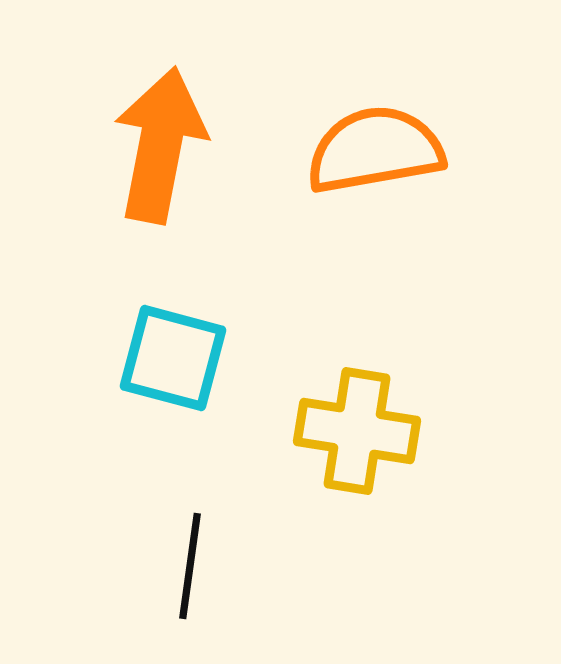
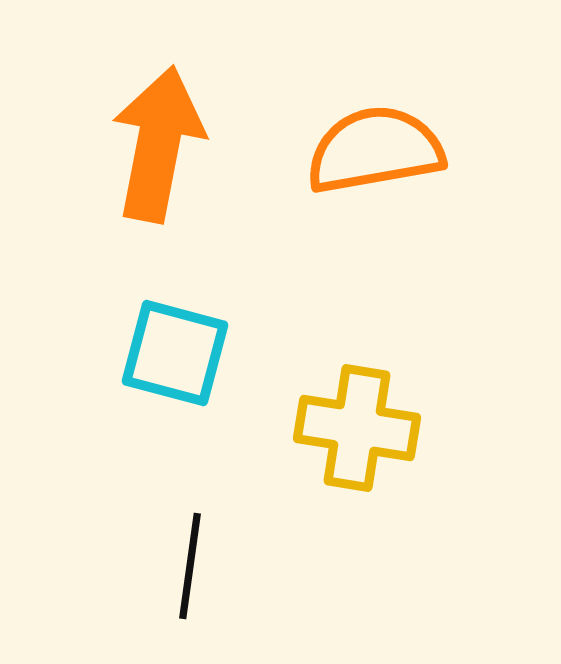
orange arrow: moved 2 px left, 1 px up
cyan square: moved 2 px right, 5 px up
yellow cross: moved 3 px up
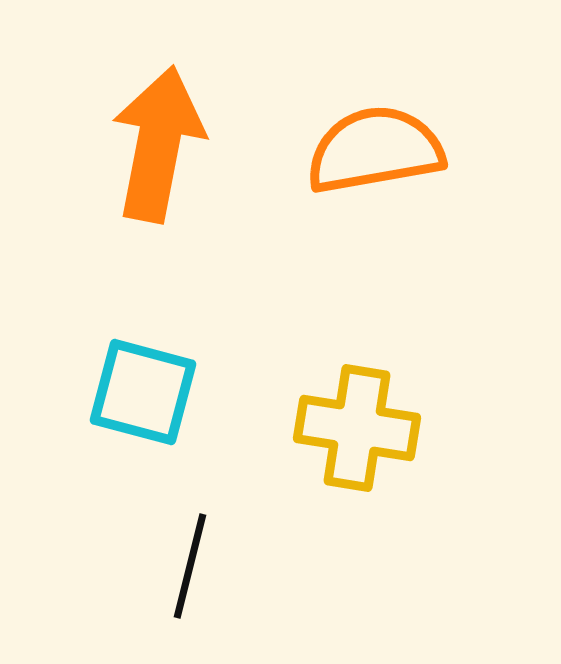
cyan square: moved 32 px left, 39 px down
black line: rotated 6 degrees clockwise
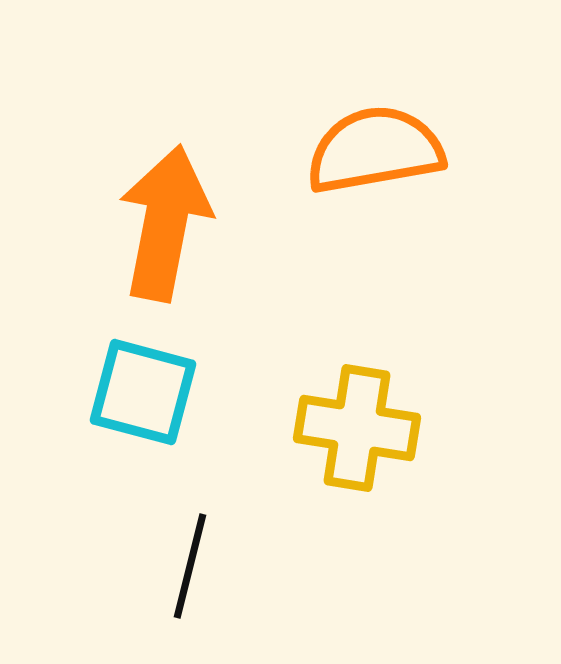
orange arrow: moved 7 px right, 79 px down
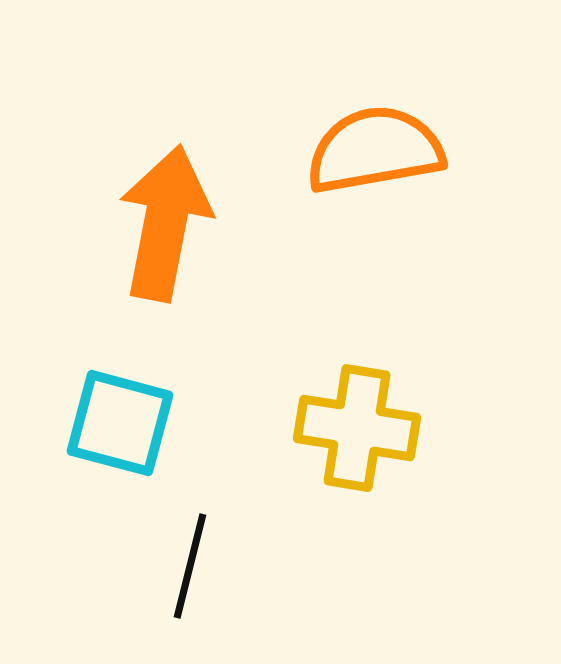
cyan square: moved 23 px left, 31 px down
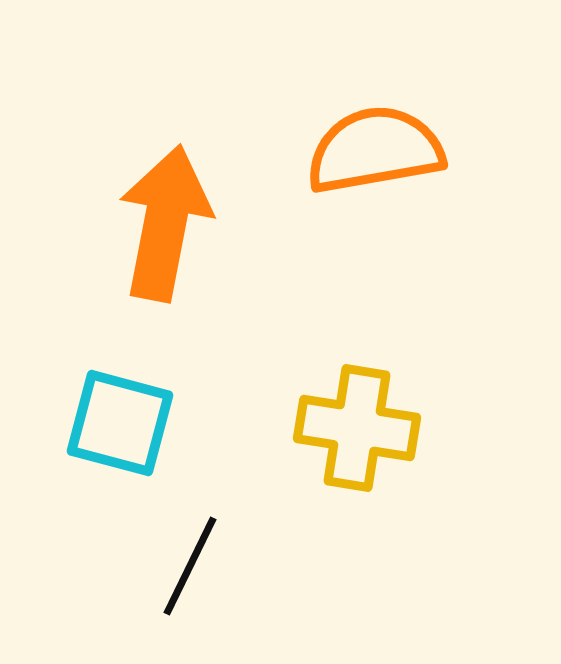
black line: rotated 12 degrees clockwise
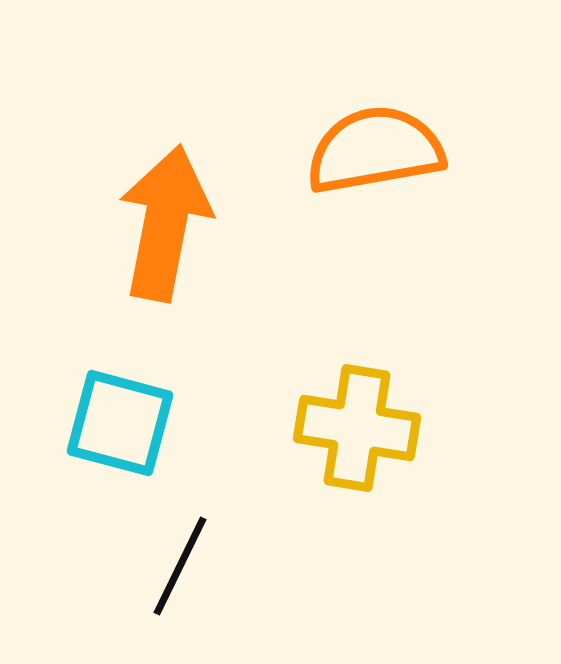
black line: moved 10 px left
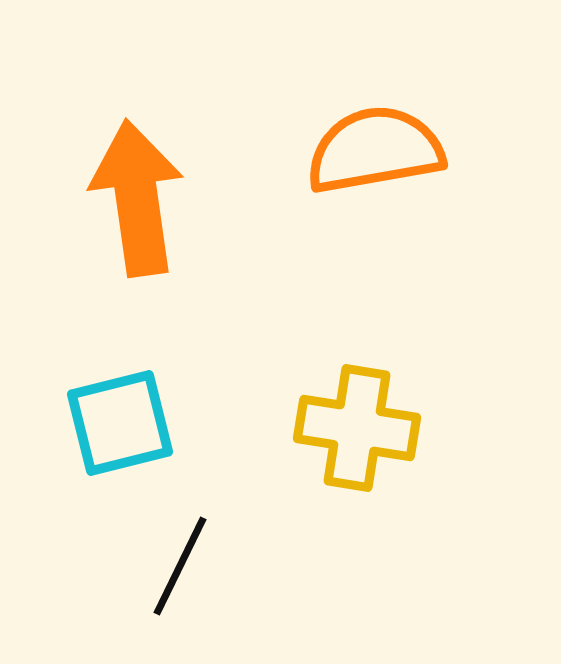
orange arrow: moved 28 px left, 25 px up; rotated 19 degrees counterclockwise
cyan square: rotated 29 degrees counterclockwise
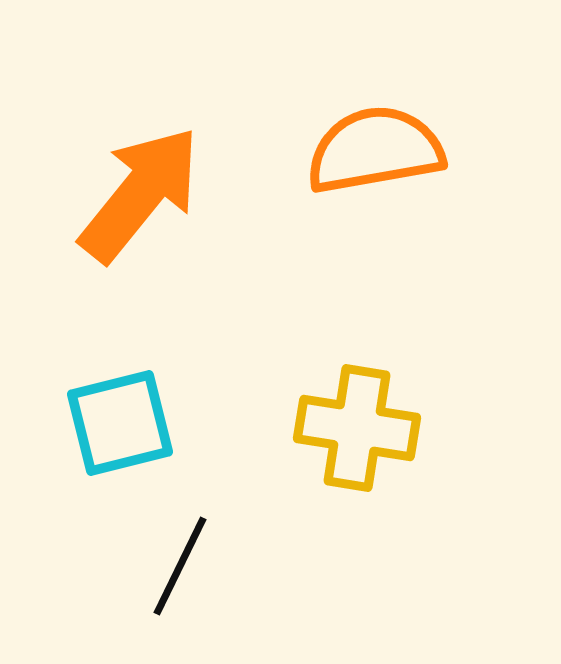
orange arrow: moved 3 px right, 4 px up; rotated 47 degrees clockwise
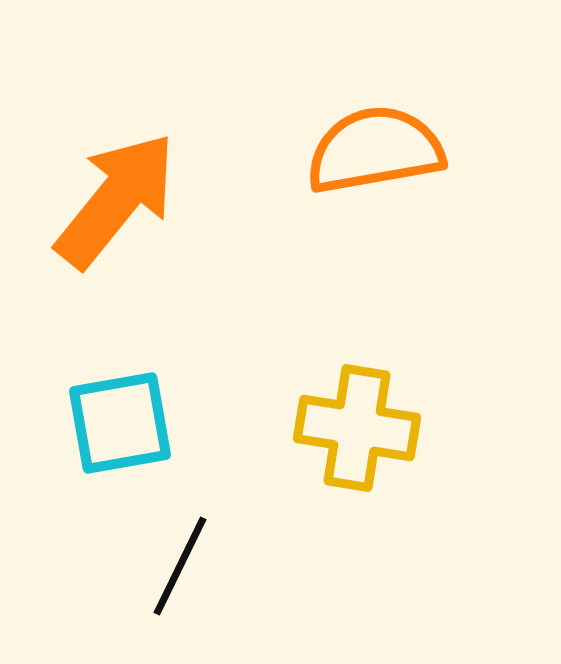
orange arrow: moved 24 px left, 6 px down
cyan square: rotated 4 degrees clockwise
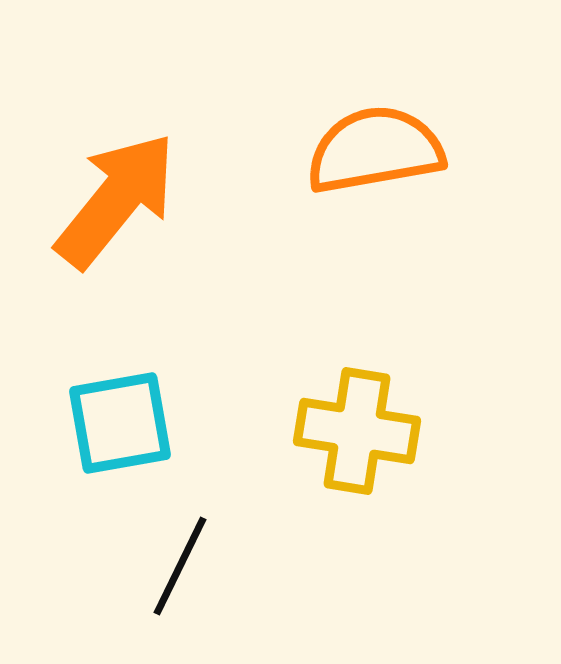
yellow cross: moved 3 px down
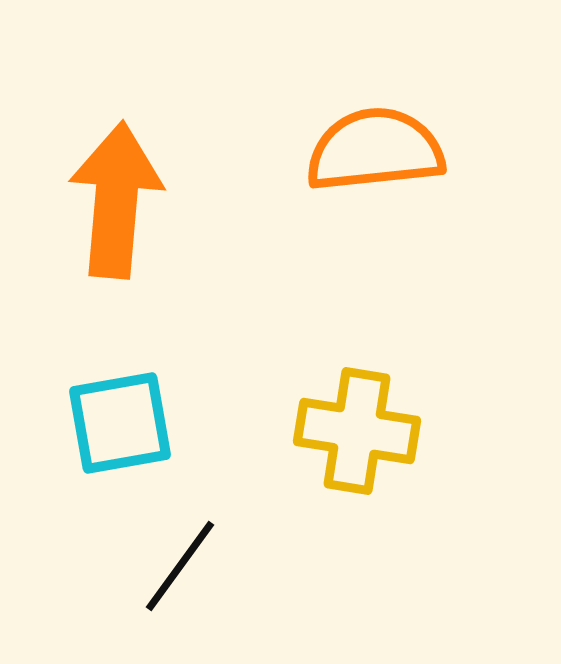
orange semicircle: rotated 4 degrees clockwise
orange arrow: rotated 34 degrees counterclockwise
black line: rotated 10 degrees clockwise
